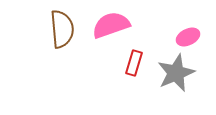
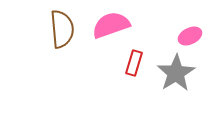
pink ellipse: moved 2 px right, 1 px up
gray star: rotated 9 degrees counterclockwise
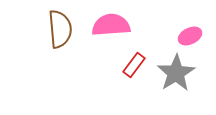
pink semicircle: rotated 15 degrees clockwise
brown semicircle: moved 2 px left
red rectangle: moved 2 px down; rotated 20 degrees clockwise
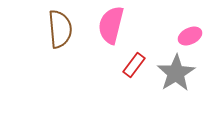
pink semicircle: rotated 72 degrees counterclockwise
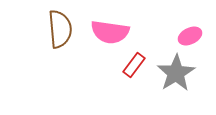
pink semicircle: moved 1 px left, 7 px down; rotated 96 degrees counterclockwise
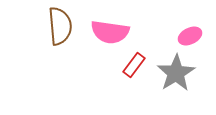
brown semicircle: moved 3 px up
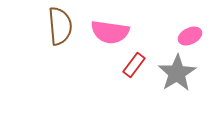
gray star: moved 1 px right
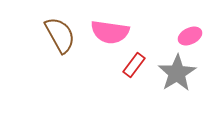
brown semicircle: moved 9 px down; rotated 24 degrees counterclockwise
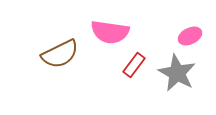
brown semicircle: moved 19 px down; rotated 93 degrees clockwise
gray star: rotated 12 degrees counterclockwise
